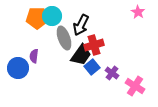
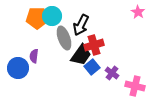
pink cross: rotated 18 degrees counterclockwise
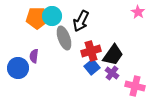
black arrow: moved 4 px up
red cross: moved 3 px left, 6 px down
black trapezoid: moved 32 px right
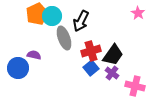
pink star: moved 1 px down
orange pentagon: moved 4 px up; rotated 25 degrees counterclockwise
purple semicircle: moved 1 px up; rotated 96 degrees clockwise
blue square: moved 1 px left, 1 px down
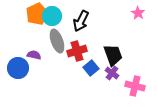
gray ellipse: moved 7 px left, 3 px down
red cross: moved 14 px left
black trapezoid: rotated 55 degrees counterclockwise
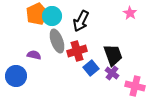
pink star: moved 8 px left
blue circle: moved 2 px left, 8 px down
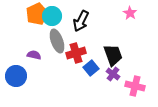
red cross: moved 1 px left, 2 px down
purple cross: moved 1 px right, 1 px down
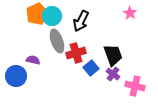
purple semicircle: moved 1 px left, 5 px down
